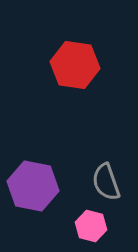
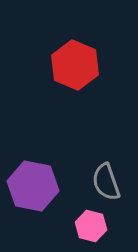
red hexagon: rotated 15 degrees clockwise
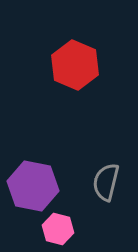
gray semicircle: rotated 33 degrees clockwise
pink hexagon: moved 33 px left, 3 px down
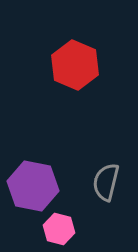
pink hexagon: moved 1 px right
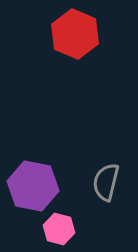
red hexagon: moved 31 px up
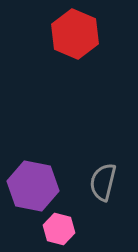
gray semicircle: moved 3 px left
